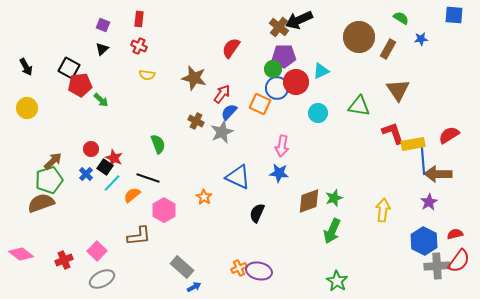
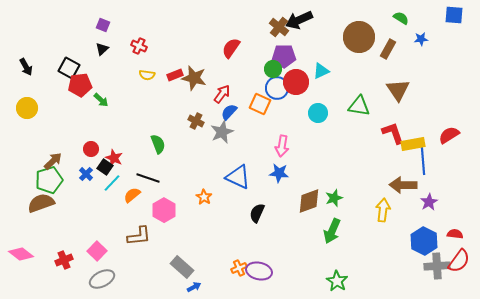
red rectangle at (139, 19): moved 36 px right, 56 px down; rotated 63 degrees clockwise
brown arrow at (438, 174): moved 35 px left, 11 px down
red semicircle at (455, 234): rotated 21 degrees clockwise
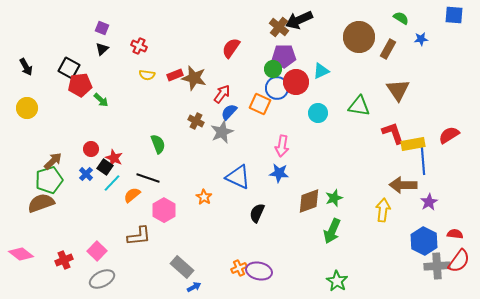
purple square at (103, 25): moved 1 px left, 3 px down
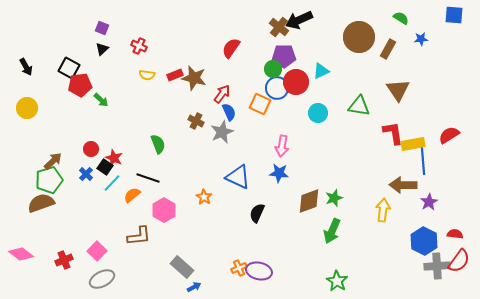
blue semicircle at (229, 112): rotated 114 degrees clockwise
red L-shape at (393, 133): rotated 10 degrees clockwise
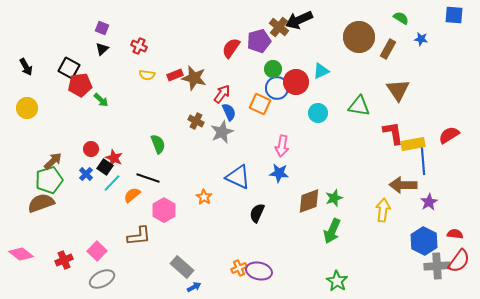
blue star at (421, 39): rotated 16 degrees clockwise
purple pentagon at (284, 56): moved 25 px left, 15 px up; rotated 15 degrees counterclockwise
